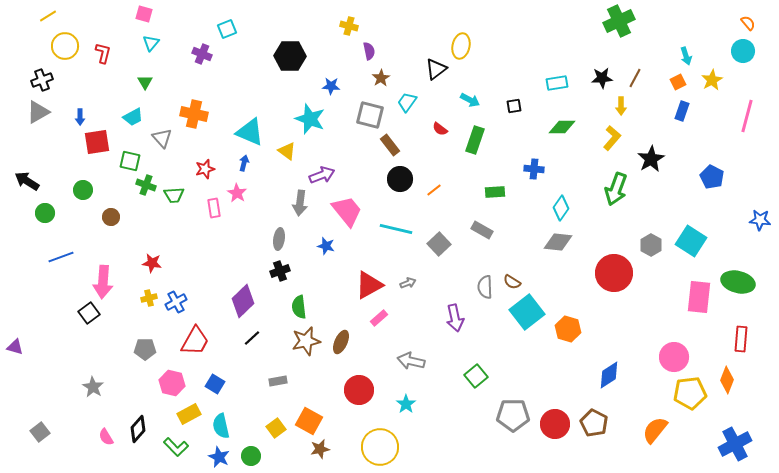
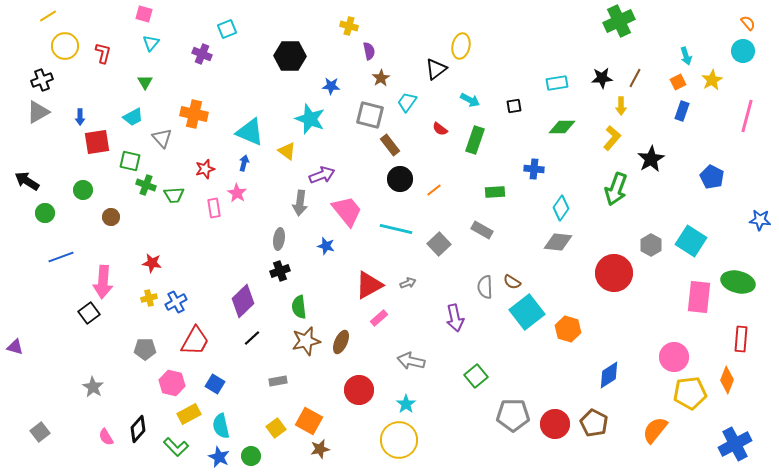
yellow circle at (380, 447): moved 19 px right, 7 px up
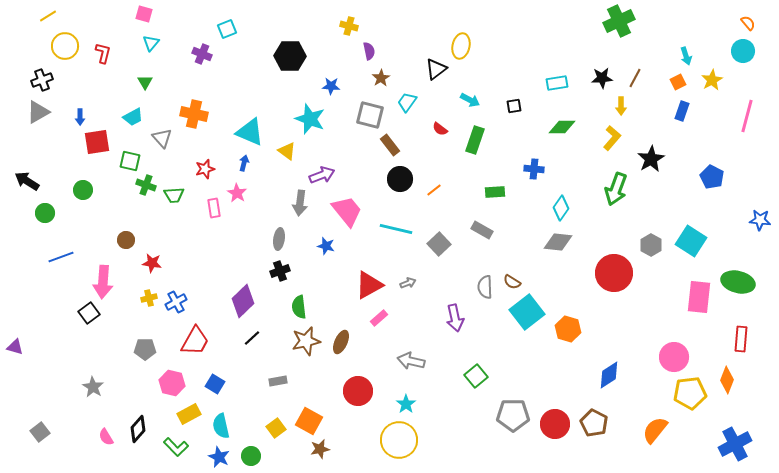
brown circle at (111, 217): moved 15 px right, 23 px down
red circle at (359, 390): moved 1 px left, 1 px down
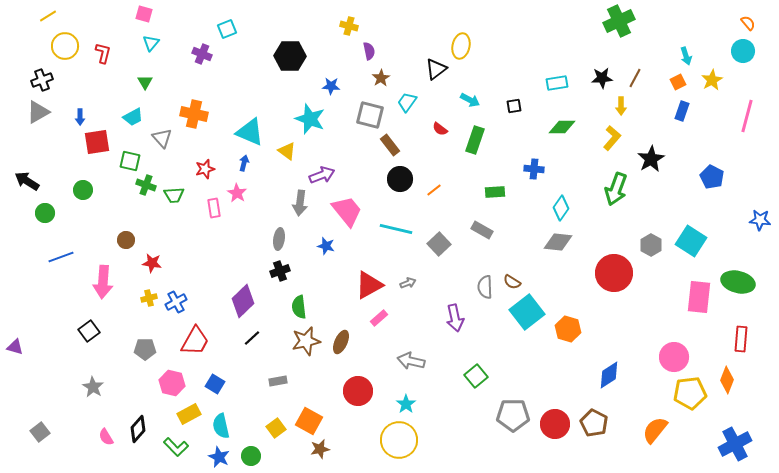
black square at (89, 313): moved 18 px down
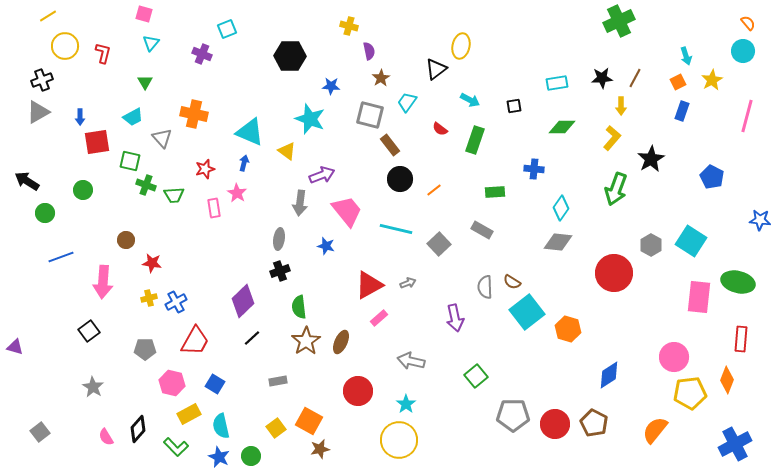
brown star at (306, 341): rotated 20 degrees counterclockwise
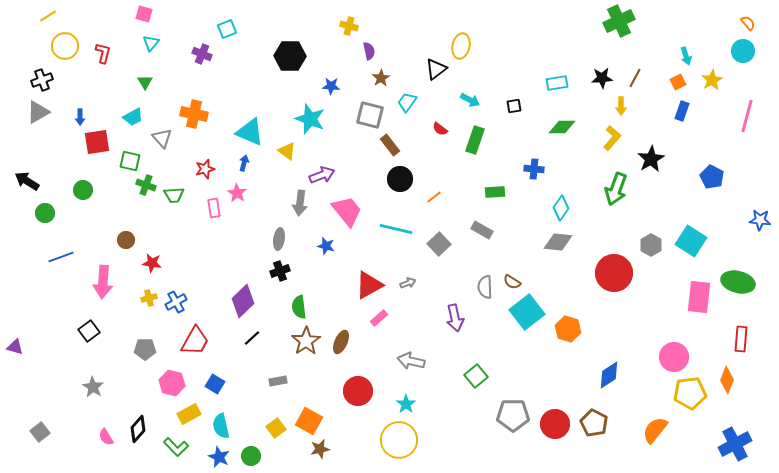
orange line at (434, 190): moved 7 px down
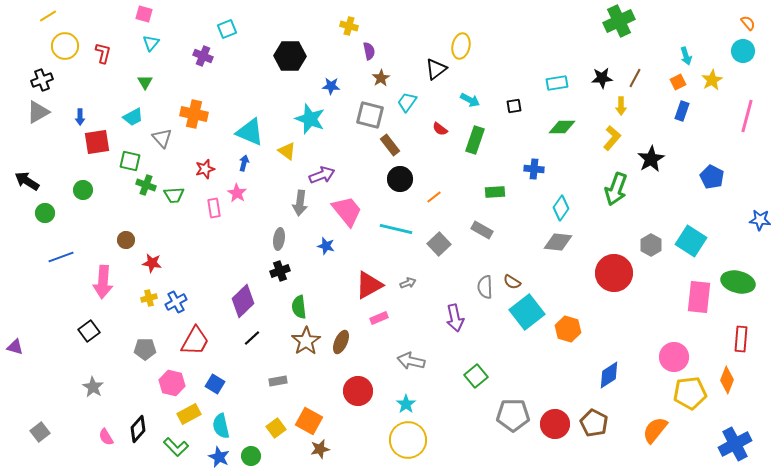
purple cross at (202, 54): moved 1 px right, 2 px down
pink rectangle at (379, 318): rotated 18 degrees clockwise
yellow circle at (399, 440): moved 9 px right
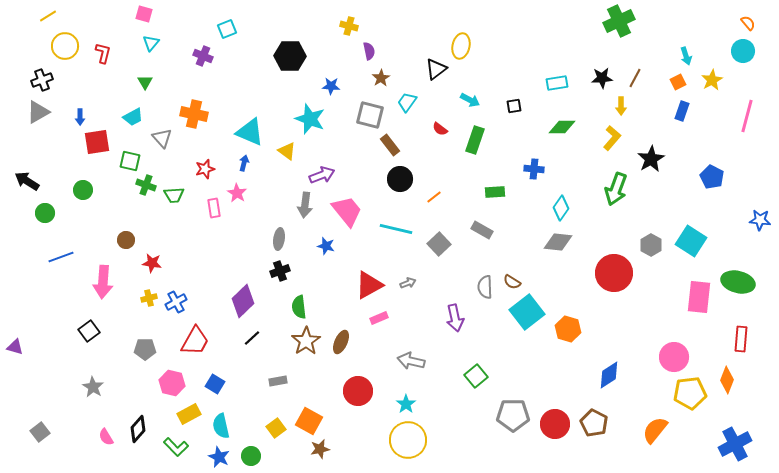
gray arrow at (300, 203): moved 5 px right, 2 px down
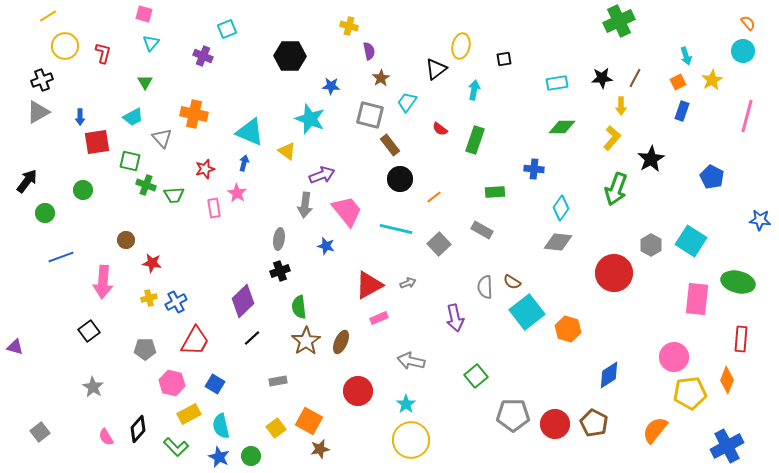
cyan arrow at (470, 100): moved 4 px right, 10 px up; rotated 108 degrees counterclockwise
black square at (514, 106): moved 10 px left, 47 px up
black arrow at (27, 181): rotated 95 degrees clockwise
pink rectangle at (699, 297): moved 2 px left, 2 px down
yellow circle at (408, 440): moved 3 px right
blue cross at (735, 444): moved 8 px left, 2 px down
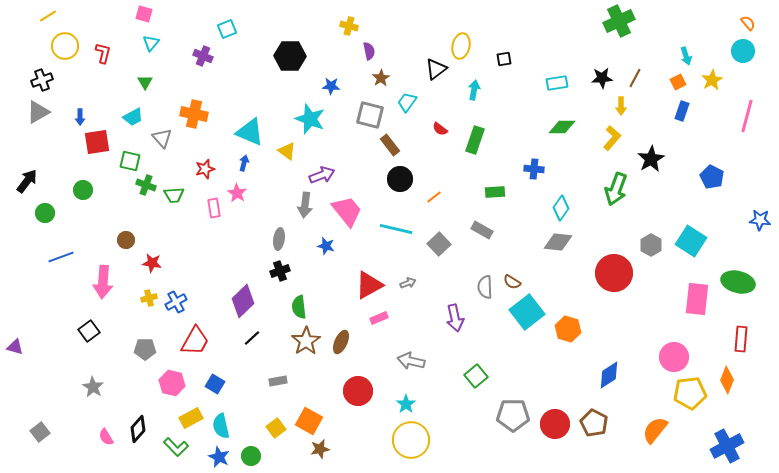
yellow rectangle at (189, 414): moved 2 px right, 4 px down
